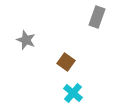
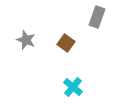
brown square: moved 19 px up
cyan cross: moved 6 px up
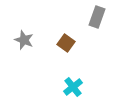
gray star: moved 2 px left
cyan cross: rotated 12 degrees clockwise
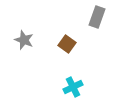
brown square: moved 1 px right, 1 px down
cyan cross: rotated 12 degrees clockwise
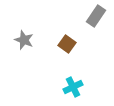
gray rectangle: moved 1 px left, 1 px up; rotated 15 degrees clockwise
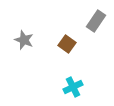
gray rectangle: moved 5 px down
